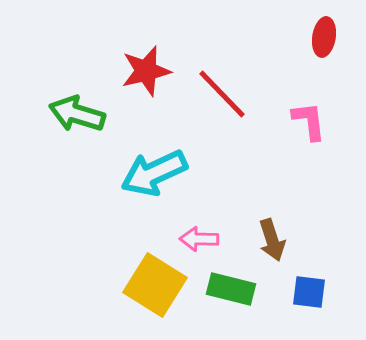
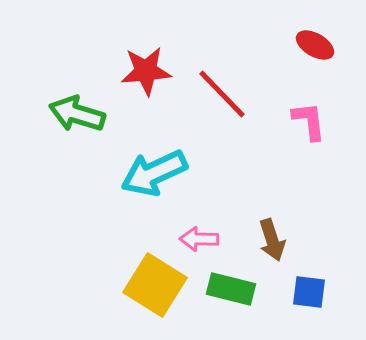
red ellipse: moved 9 px left, 8 px down; rotated 69 degrees counterclockwise
red star: rotated 9 degrees clockwise
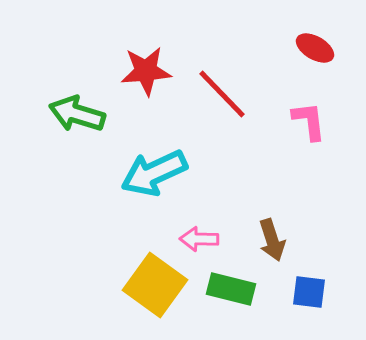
red ellipse: moved 3 px down
yellow square: rotated 4 degrees clockwise
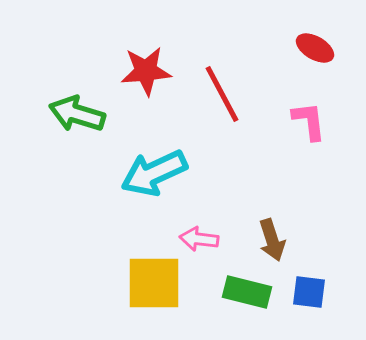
red line: rotated 16 degrees clockwise
pink arrow: rotated 6 degrees clockwise
yellow square: moved 1 px left, 2 px up; rotated 36 degrees counterclockwise
green rectangle: moved 16 px right, 3 px down
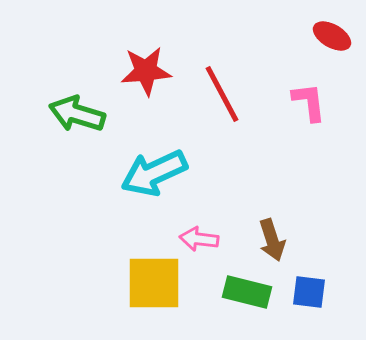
red ellipse: moved 17 px right, 12 px up
pink L-shape: moved 19 px up
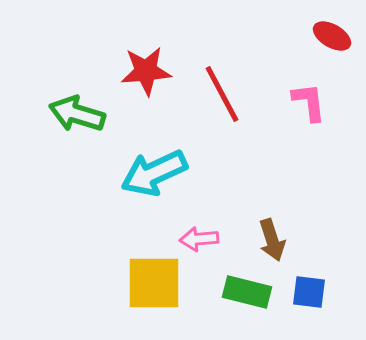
pink arrow: rotated 12 degrees counterclockwise
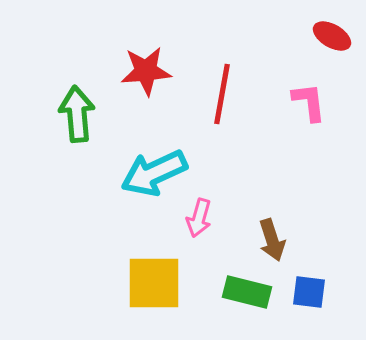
red line: rotated 38 degrees clockwise
green arrow: rotated 68 degrees clockwise
pink arrow: moved 21 px up; rotated 69 degrees counterclockwise
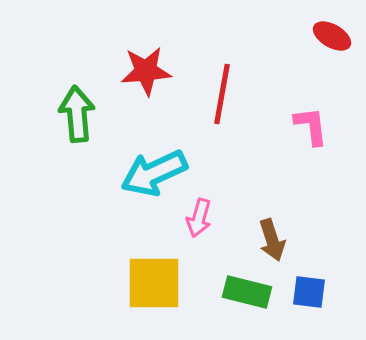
pink L-shape: moved 2 px right, 24 px down
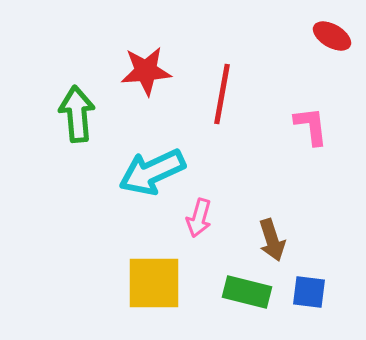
cyan arrow: moved 2 px left, 1 px up
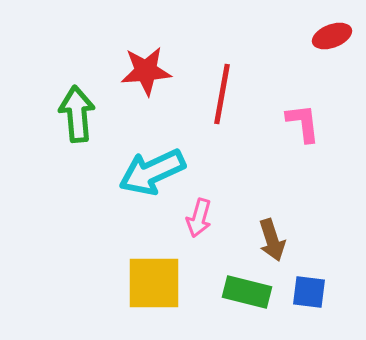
red ellipse: rotated 51 degrees counterclockwise
pink L-shape: moved 8 px left, 3 px up
